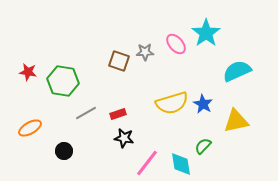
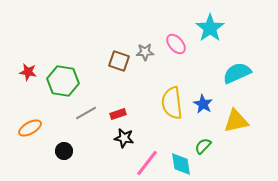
cyan star: moved 4 px right, 5 px up
cyan semicircle: moved 2 px down
yellow semicircle: rotated 100 degrees clockwise
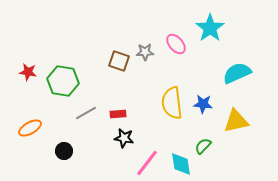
blue star: rotated 24 degrees counterclockwise
red rectangle: rotated 14 degrees clockwise
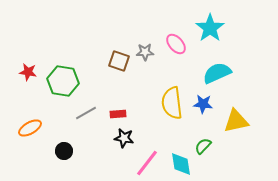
cyan semicircle: moved 20 px left
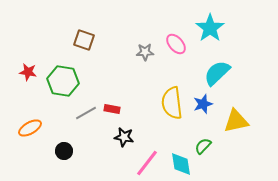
brown square: moved 35 px left, 21 px up
cyan semicircle: rotated 20 degrees counterclockwise
blue star: rotated 24 degrees counterclockwise
red rectangle: moved 6 px left, 5 px up; rotated 14 degrees clockwise
black star: moved 1 px up
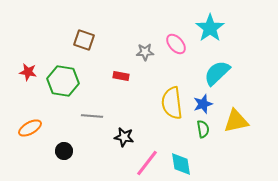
red rectangle: moved 9 px right, 33 px up
gray line: moved 6 px right, 3 px down; rotated 35 degrees clockwise
green semicircle: moved 17 px up; rotated 126 degrees clockwise
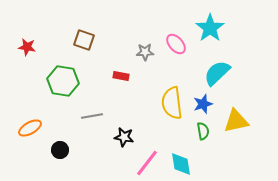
red star: moved 1 px left, 25 px up
gray line: rotated 15 degrees counterclockwise
green semicircle: moved 2 px down
black circle: moved 4 px left, 1 px up
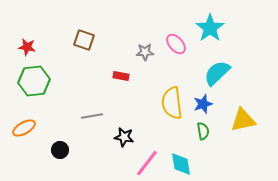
green hexagon: moved 29 px left; rotated 16 degrees counterclockwise
yellow triangle: moved 7 px right, 1 px up
orange ellipse: moved 6 px left
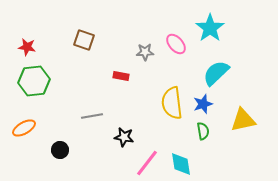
cyan semicircle: moved 1 px left
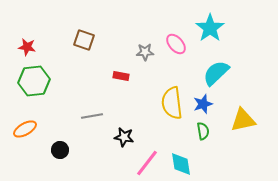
orange ellipse: moved 1 px right, 1 px down
